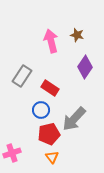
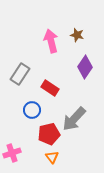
gray rectangle: moved 2 px left, 2 px up
blue circle: moved 9 px left
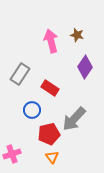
pink cross: moved 1 px down
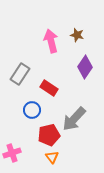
red rectangle: moved 1 px left
red pentagon: moved 1 px down
pink cross: moved 1 px up
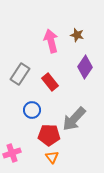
red rectangle: moved 1 px right, 6 px up; rotated 18 degrees clockwise
red pentagon: rotated 15 degrees clockwise
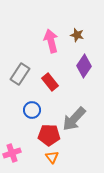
purple diamond: moved 1 px left, 1 px up
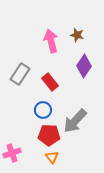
blue circle: moved 11 px right
gray arrow: moved 1 px right, 2 px down
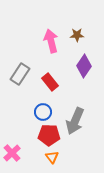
brown star: rotated 16 degrees counterclockwise
blue circle: moved 2 px down
gray arrow: rotated 20 degrees counterclockwise
pink cross: rotated 24 degrees counterclockwise
